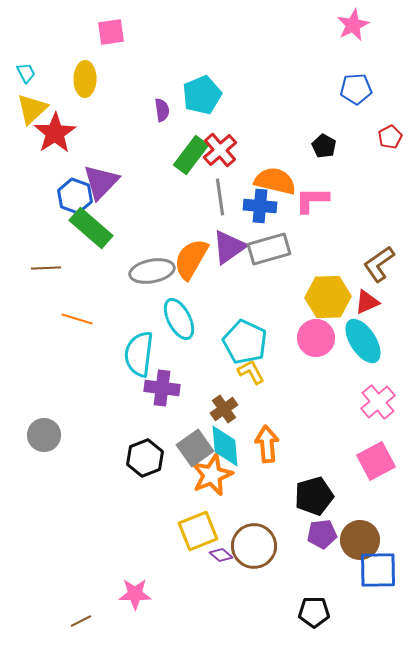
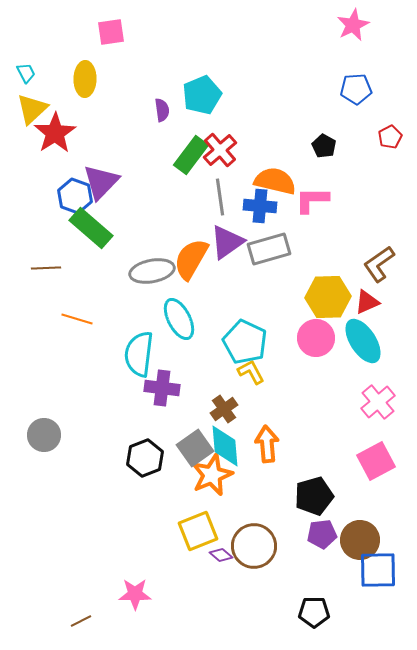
purple triangle at (229, 247): moved 2 px left, 5 px up
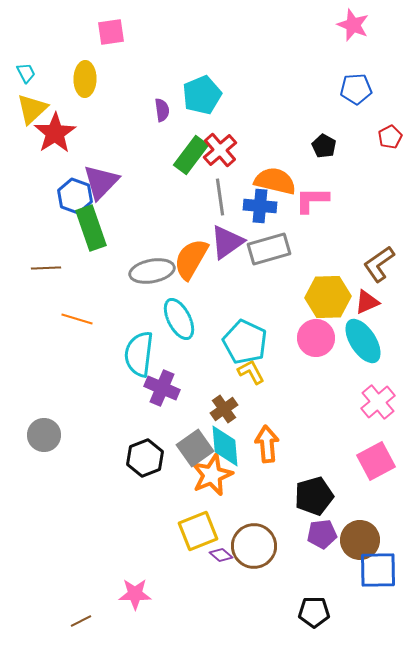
pink star at (353, 25): rotated 24 degrees counterclockwise
green rectangle at (91, 228): rotated 30 degrees clockwise
purple cross at (162, 388): rotated 16 degrees clockwise
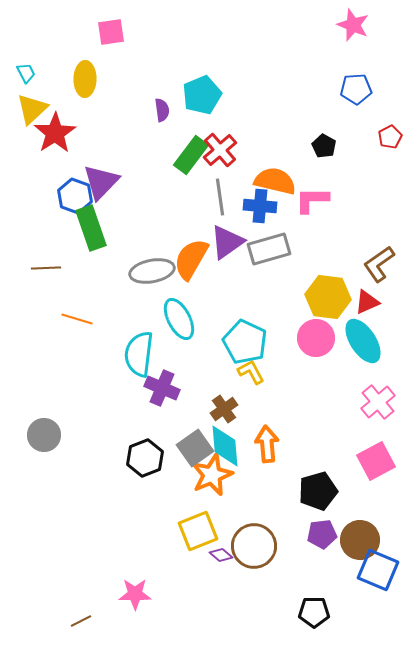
yellow hexagon at (328, 297): rotated 9 degrees clockwise
black pentagon at (314, 496): moved 4 px right, 5 px up
blue square at (378, 570): rotated 24 degrees clockwise
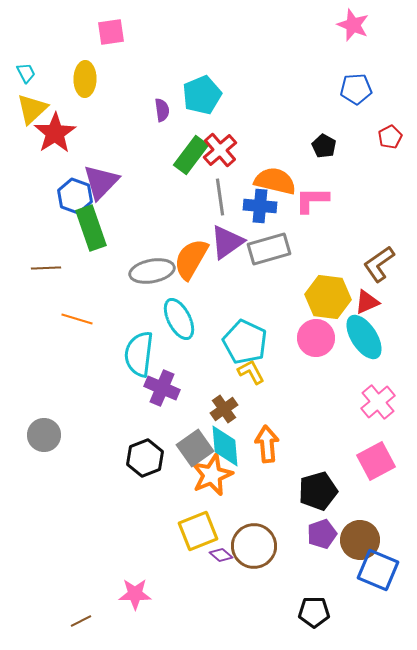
cyan ellipse at (363, 341): moved 1 px right, 4 px up
purple pentagon at (322, 534): rotated 12 degrees counterclockwise
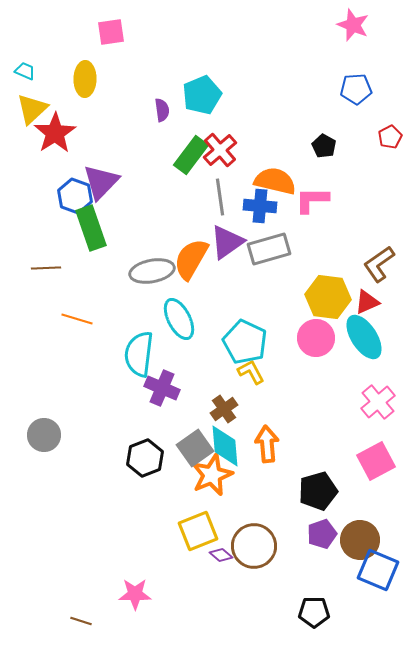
cyan trapezoid at (26, 73): moved 1 px left, 2 px up; rotated 40 degrees counterclockwise
brown line at (81, 621): rotated 45 degrees clockwise
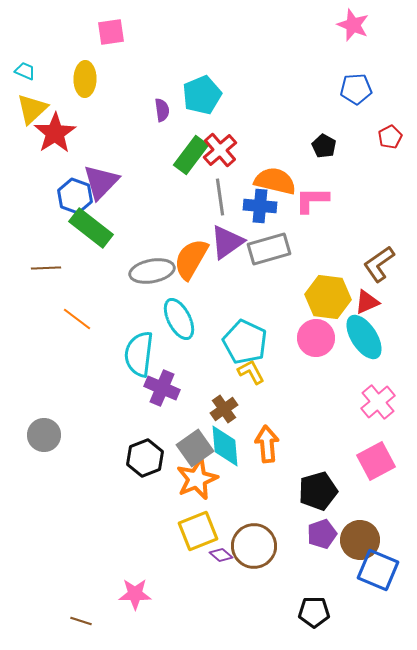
green rectangle at (91, 228): rotated 33 degrees counterclockwise
orange line at (77, 319): rotated 20 degrees clockwise
orange star at (212, 475): moved 15 px left, 4 px down
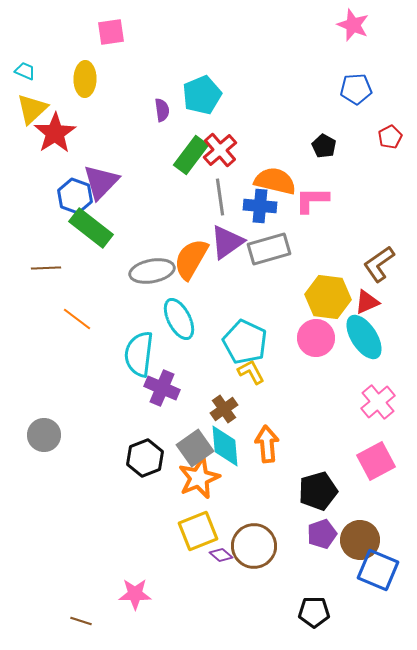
orange star at (197, 479): moved 2 px right, 1 px up
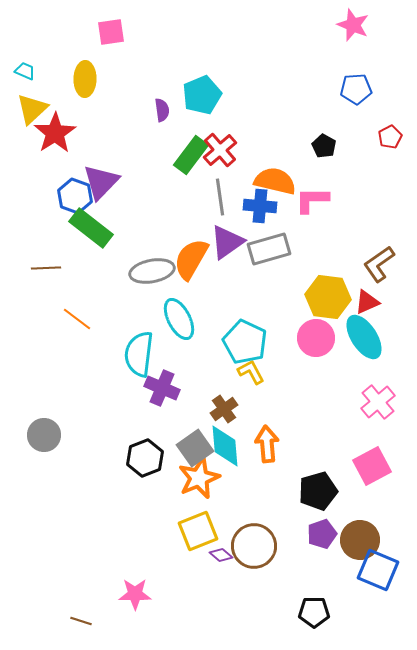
pink square at (376, 461): moved 4 px left, 5 px down
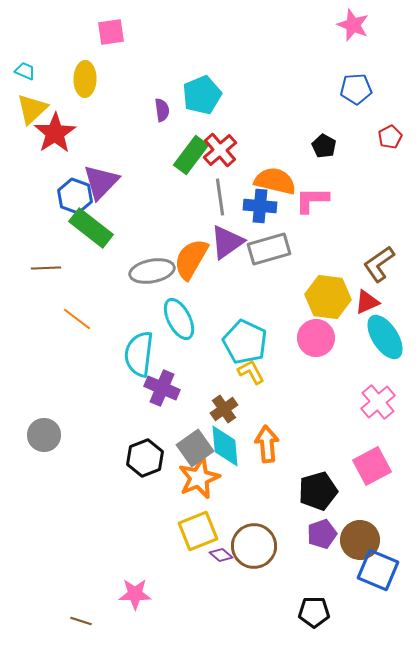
cyan ellipse at (364, 337): moved 21 px right
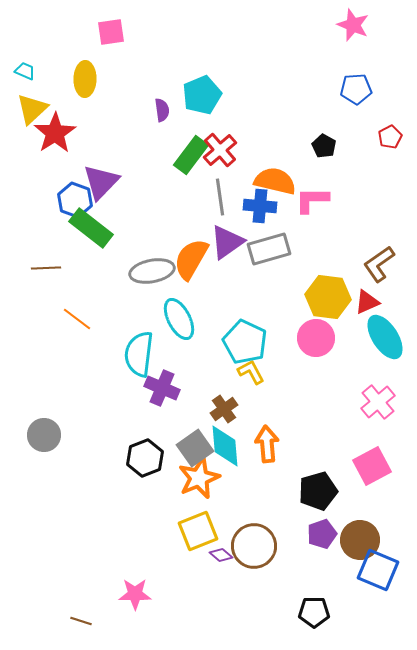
blue hexagon at (75, 196): moved 4 px down
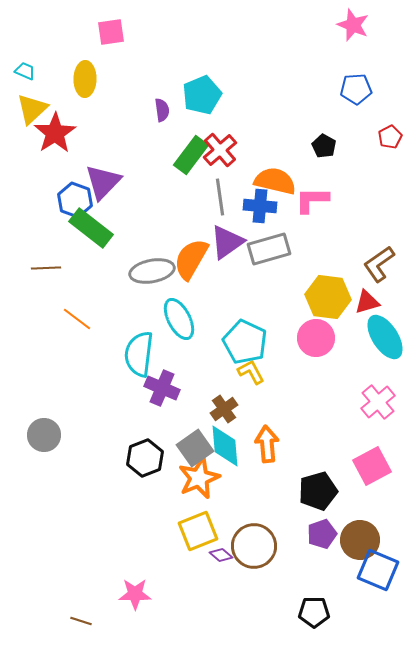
purple triangle at (101, 182): moved 2 px right
red triangle at (367, 302): rotated 8 degrees clockwise
